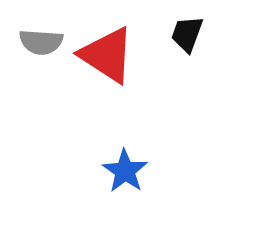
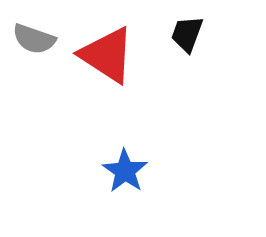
gray semicircle: moved 7 px left, 3 px up; rotated 15 degrees clockwise
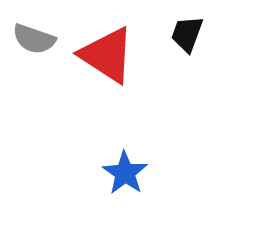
blue star: moved 2 px down
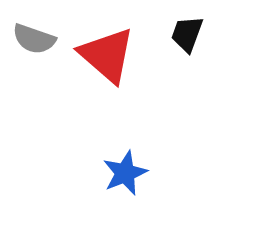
red triangle: rotated 8 degrees clockwise
blue star: rotated 15 degrees clockwise
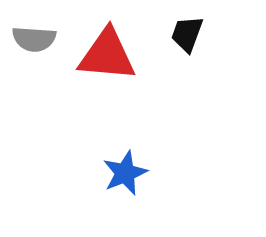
gray semicircle: rotated 15 degrees counterclockwise
red triangle: rotated 36 degrees counterclockwise
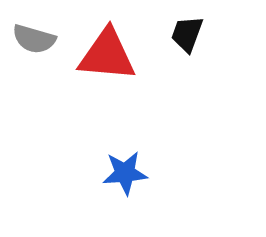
gray semicircle: rotated 12 degrees clockwise
blue star: rotated 18 degrees clockwise
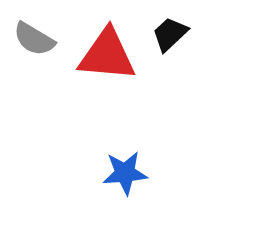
black trapezoid: moved 17 px left; rotated 27 degrees clockwise
gray semicircle: rotated 15 degrees clockwise
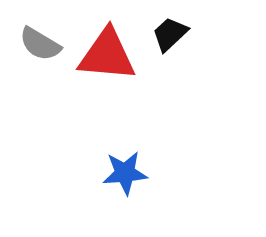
gray semicircle: moved 6 px right, 5 px down
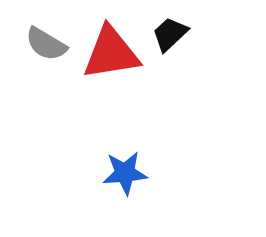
gray semicircle: moved 6 px right
red triangle: moved 4 px right, 2 px up; rotated 14 degrees counterclockwise
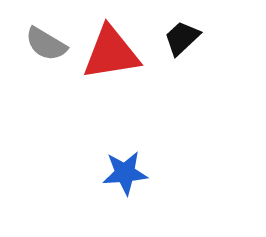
black trapezoid: moved 12 px right, 4 px down
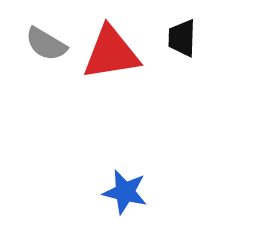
black trapezoid: rotated 45 degrees counterclockwise
blue star: moved 19 px down; rotated 18 degrees clockwise
